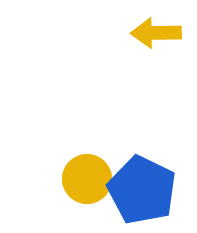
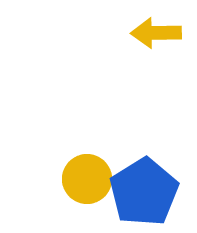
blue pentagon: moved 2 px right, 2 px down; rotated 14 degrees clockwise
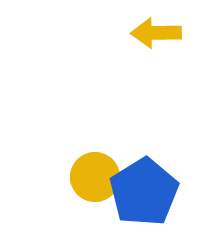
yellow circle: moved 8 px right, 2 px up
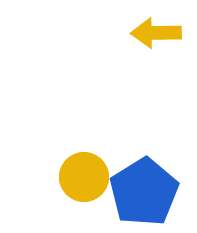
yellow circle: moved 11 px left
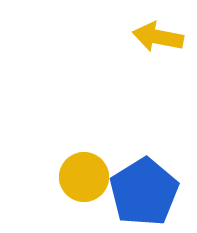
yellow arrow: moved 2 px right, 4 px down; rotated 12 degrees clockwise
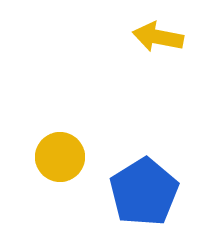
yellow circle: moved 24 px left, 20 px up
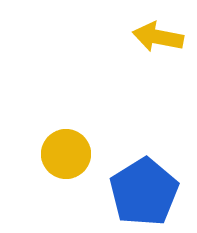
yellow circle: moved 6 px right, 3 px up
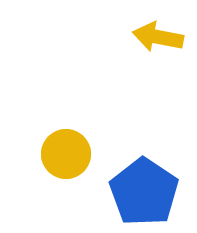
blue pentagon: rotated 6 degrees counterclockwise
